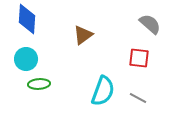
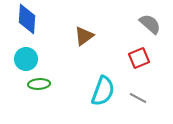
brown triangle: moved 1 px right, 1 px down
red square: rotated 30 degrees counterclockwise
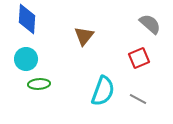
brown triangle: rotated 15 degrees counterclockwise
gray line: moved 1 px down
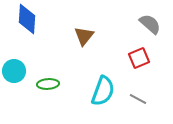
cyan circle: moved 12 px left, 12 px down
green ellipse: moved 9 px right
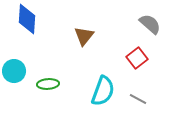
red square: moved 2 px left; rotated 15 degrees counterclockwise
